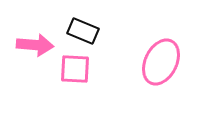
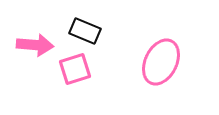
black rectangle: moved 2 px right
pink square: rotated 20 degrees counterclockwise
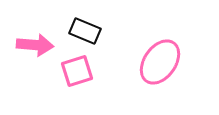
pink ellipse: moved 1 px left; rotated 9 degrees clockwise
pink square: moved 2 px right, 2 px down
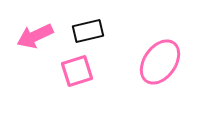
black rectangle: moved 3 px right; rotated 36 degrees counterclockwise
pink arrow: moved 9 px up; rotated 150 degrees clockwise
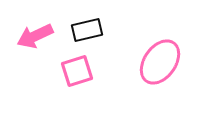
black rectangle: moved 1 px left, 1 px up
